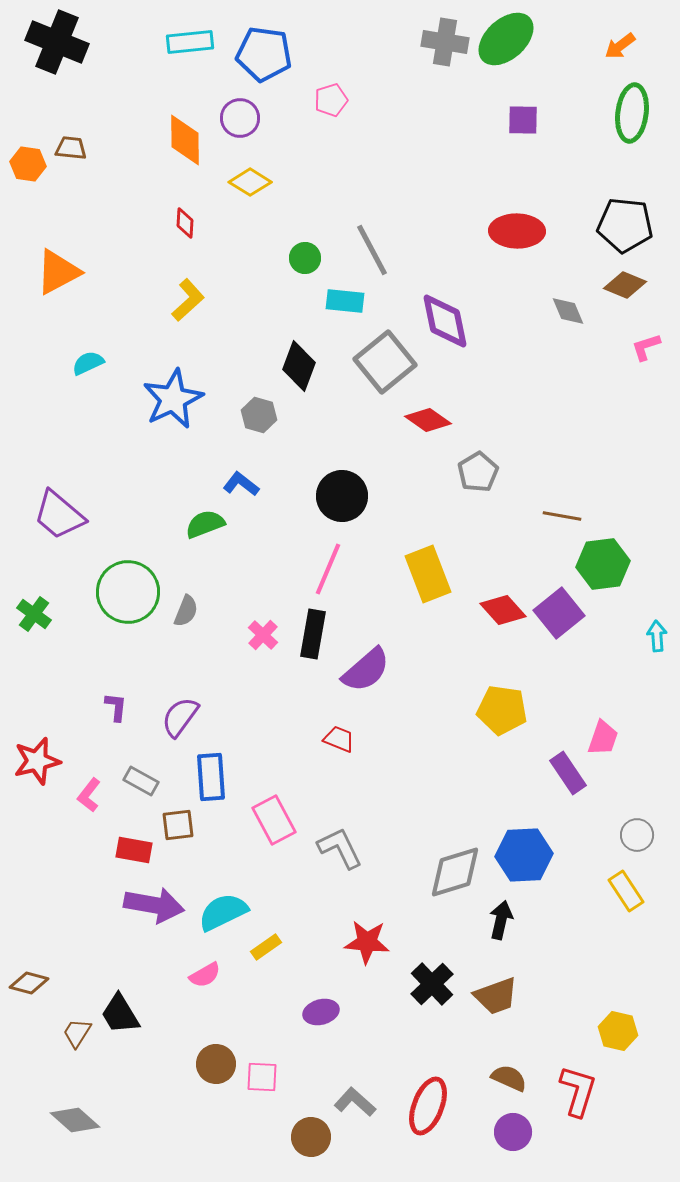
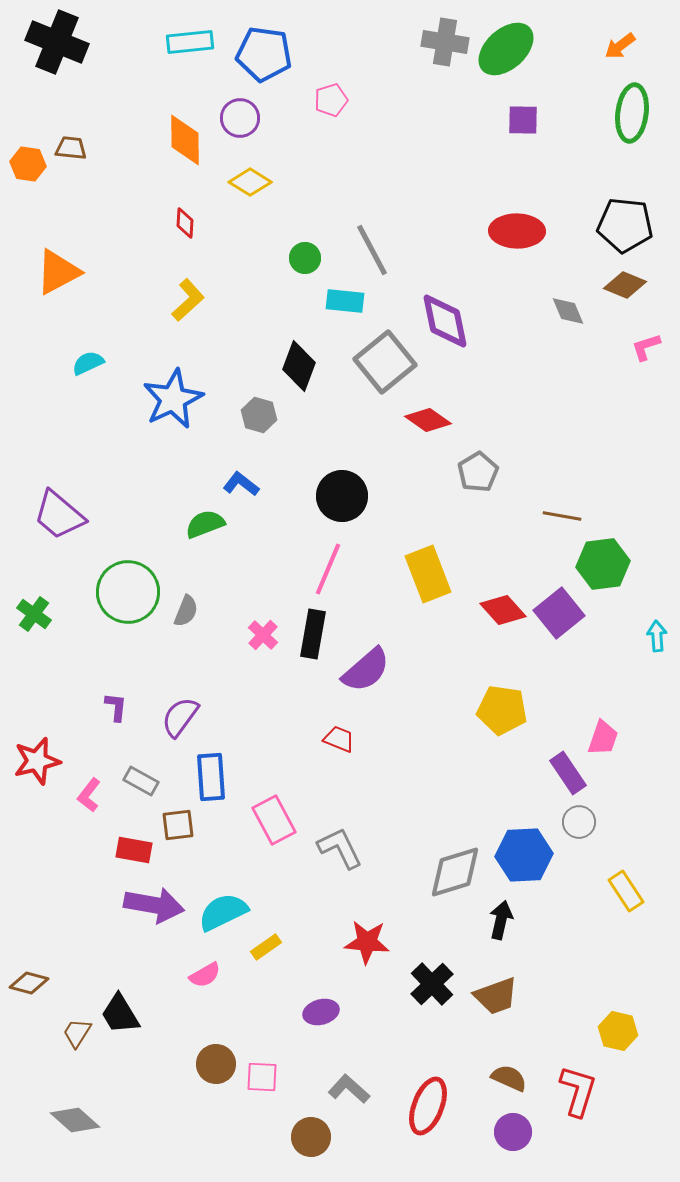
green ellipse at (506, 39): moved 10 px down
gray circle at (637, 835): moved 58 px left, 13 px up
gray L-shape at (355, 1102): moved 6 px left, 13 px up
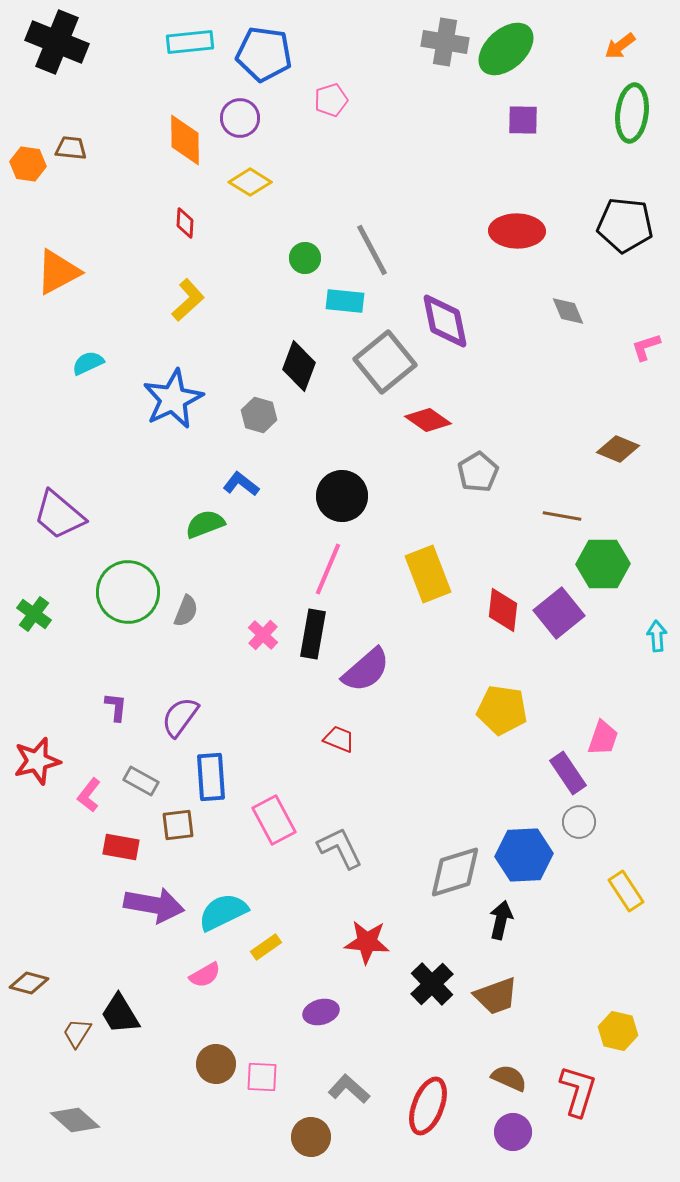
brown diamond at (625, 285): moved 7 px left, 164 px down
green hexagon at (603, 564): rotated 6 degrees clockwise
red diamond at (503, 610): rotated 48 degrees clockwise
red rectangle at (134, 850): moved 13 px left, 3 px up
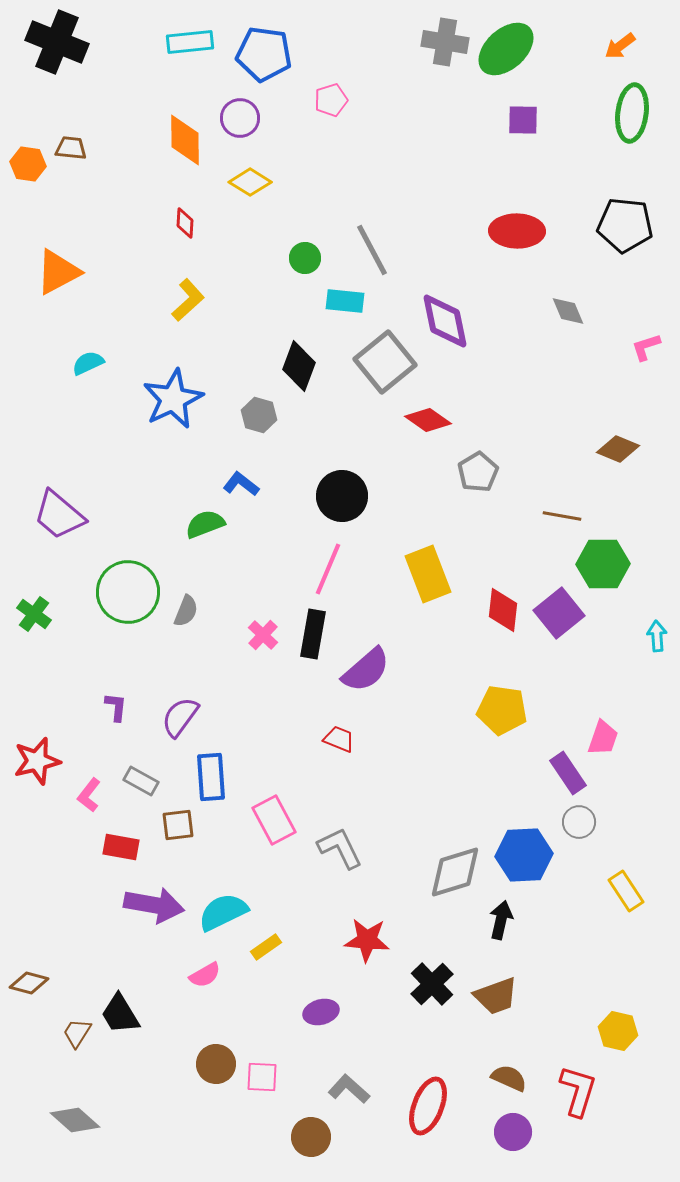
red star at (367, 942): moved 2 px up
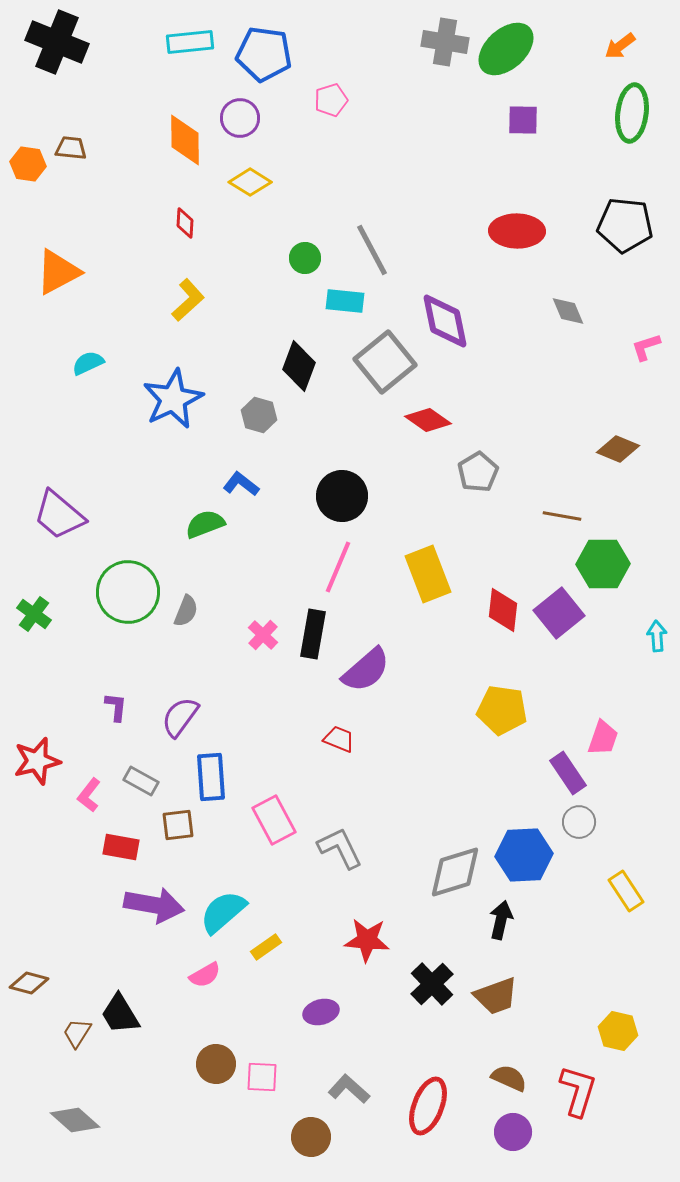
pink line at (328, 569): moved 10 px right, 2 px up
cyan semicircle at (223, 912): rotated 15 degrees counterclockwise
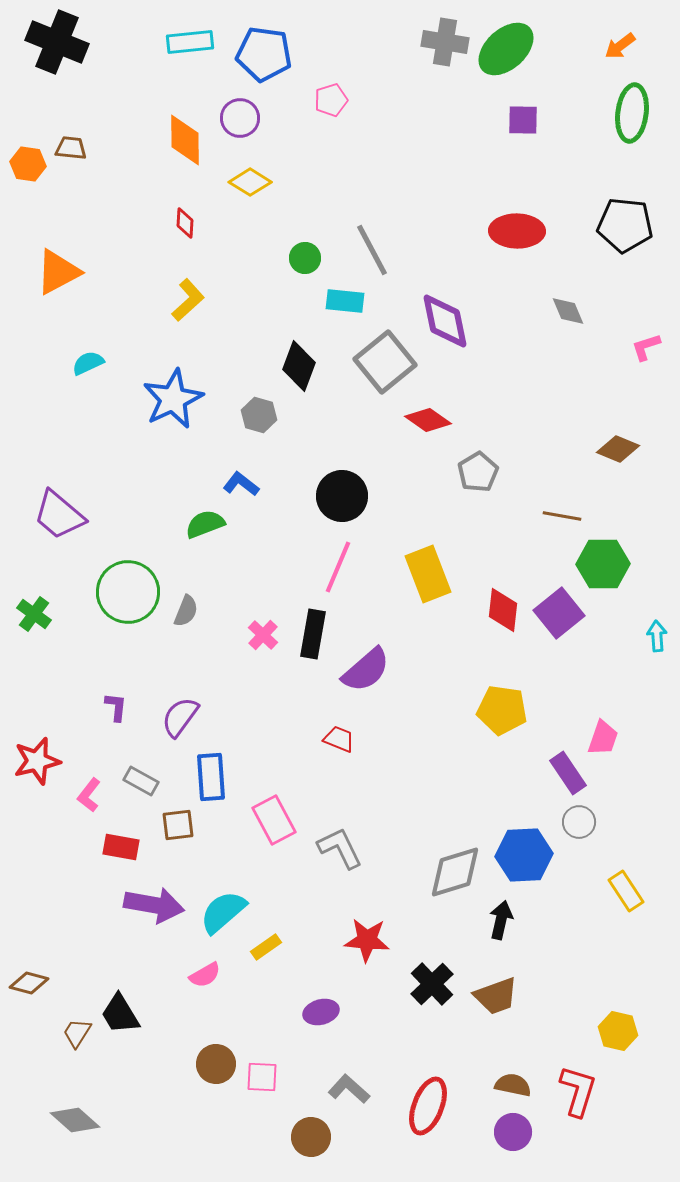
brown semicircle at (509, 1078): moved 4 px right, 7 px down; rotated 12 degrees counterclockwise
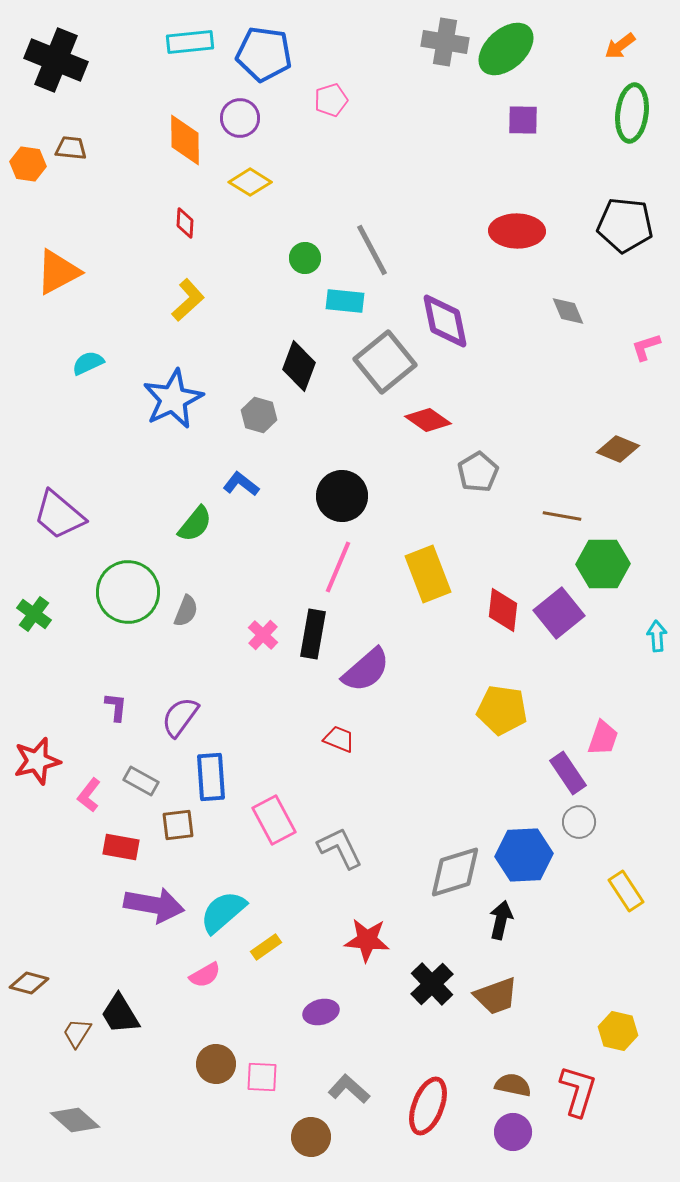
black cross at (57, 42): moved 1 px left, 18 px down
green semicircle at (205, 524): moved 10 px left; rotated 150 degrees clockwise
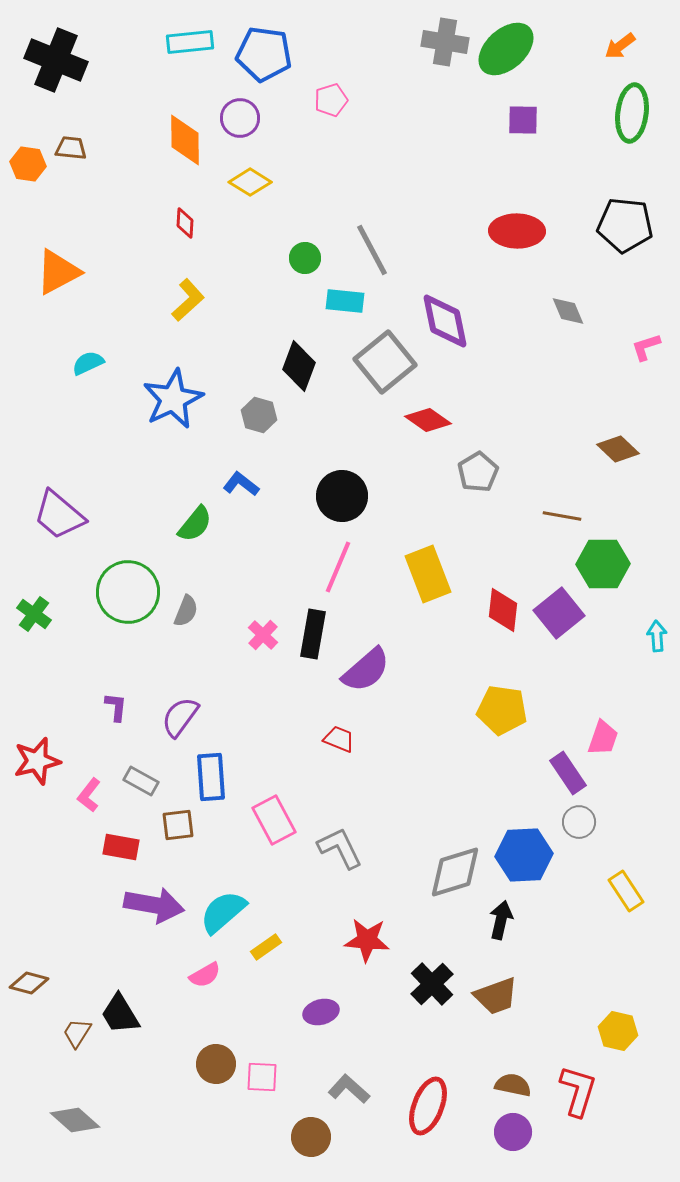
brown diamond at (618, 449): rotated 21 degrees clockwise
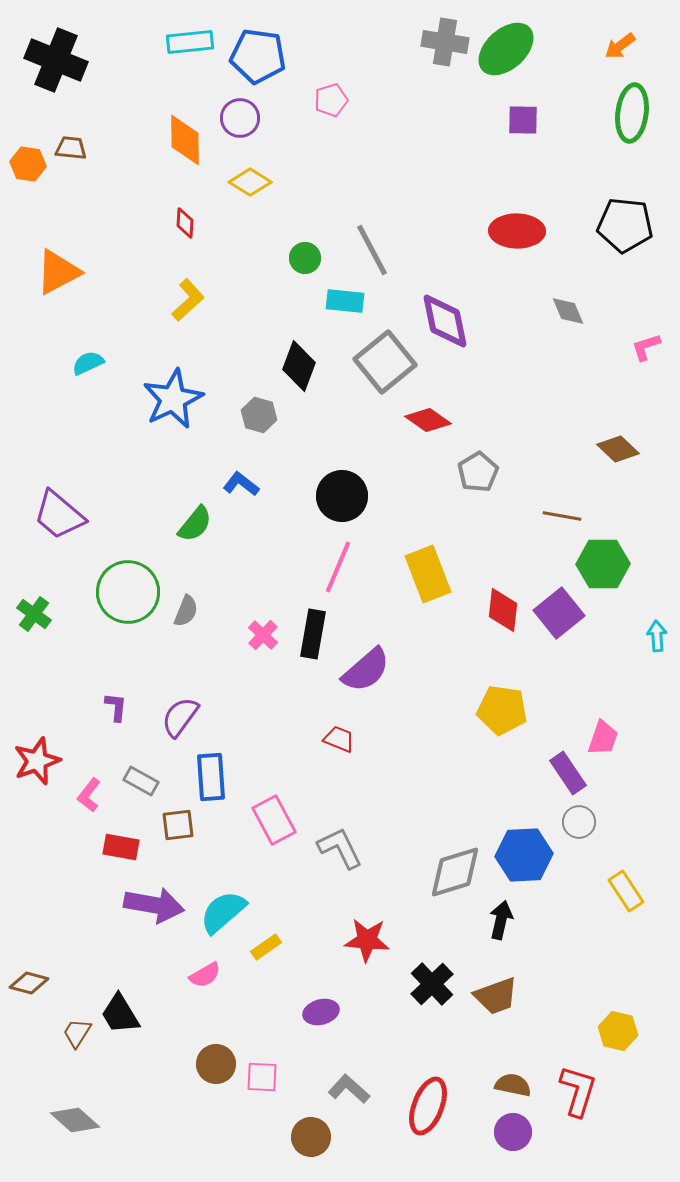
blue pentagon at (264, 54): moved 6 px left, 2 px down
red star at (37, 761): rotated 6 degrees counterclockwise
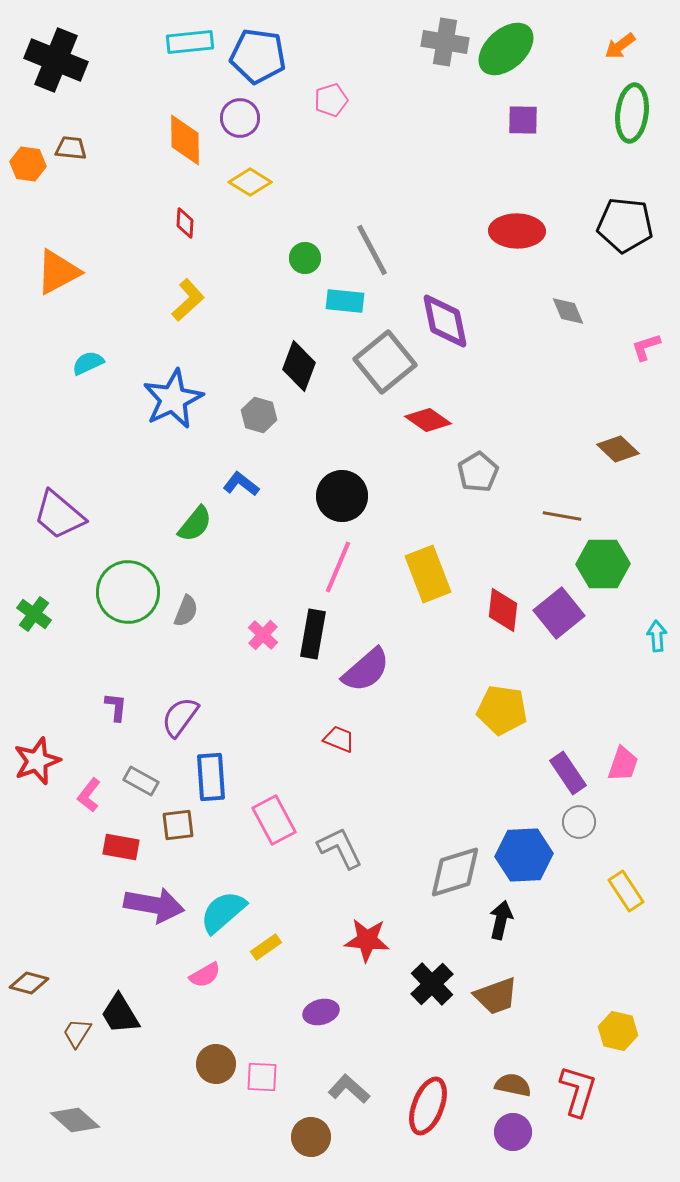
pink trapezoid at (603, 738): moved 20 px right, 26 px down
